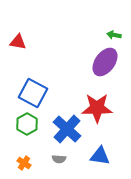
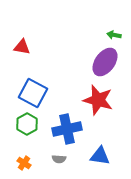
red triangle: moved 4 px right, 5 px down
red star: moved 1 px right, 8 px up; rotated 16 degrees clockwise
blue cross: rotated 36 degrees clockwise
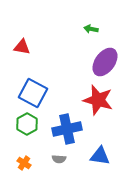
green arrow: moved 23 px left, 6 px up
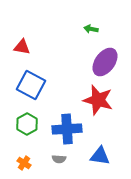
blue square: moved 2 px left, 8 px up
blue cross: rotated 8 degrees clockwise
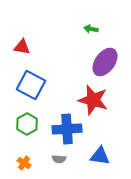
red star: moved 5 px left
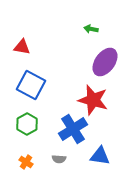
blue cross: moved 6 px right; rotated 28 degrees counterclockwise
orange cross: moved 2 px right, 1 px up
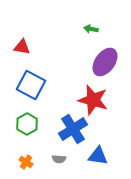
blue triangle: moved 2 px left
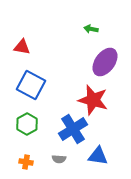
orange cross: rotated 24 degrees counterclockwise
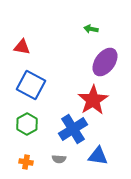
red star: rotated 24 degrees clockwise
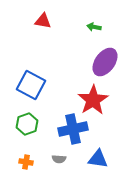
green arrow: moved 3 px right, 2 px up
red triangle: moved 21 px right, 26 px up
green hexagon: rotated 10 degrees clockwise
blue cross: rotated 20 degrees clockwise
blue triangle: moved 3 px down
